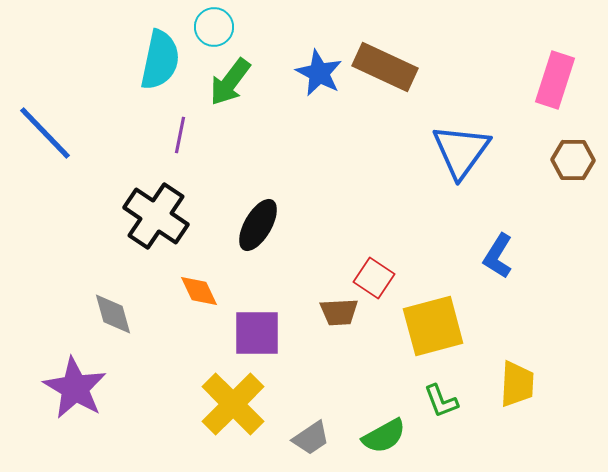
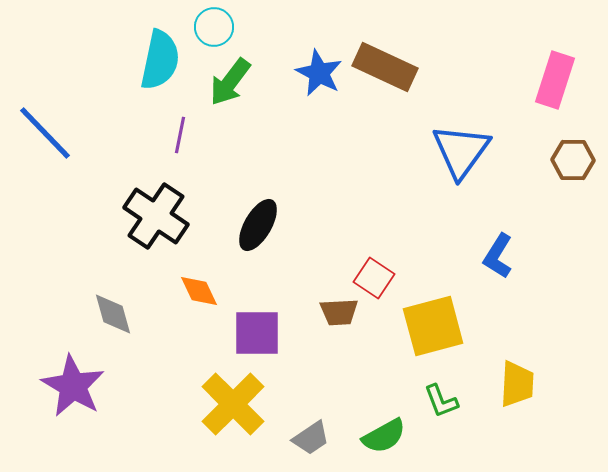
purple star: moved 2 px left, 2 px up
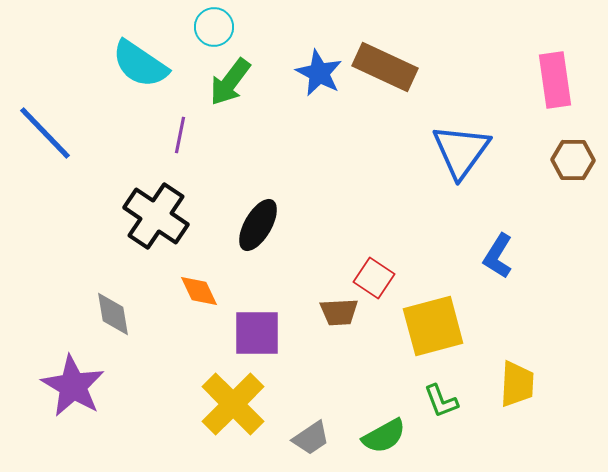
cyan semicircle: moved 20 px left, 4 px down; rotated 112 degrees clockwise
pink rectangle: rotated 26 degrees counterclockwise
gray diamond: rotated 6 degrees clockwise
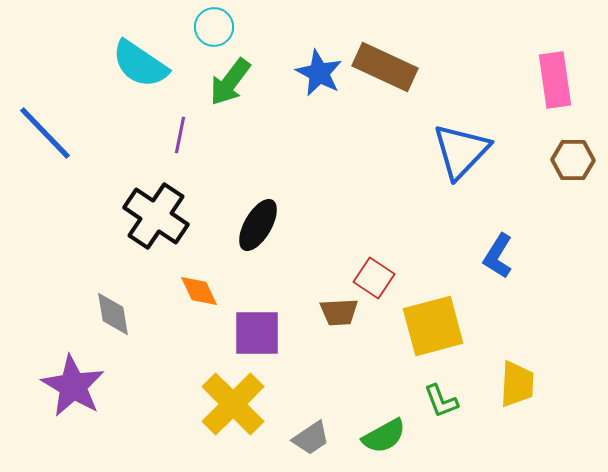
blue triangle: rotated 8 degrees clockwise
